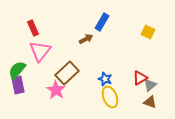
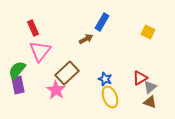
gray triangle: moved 2 px down
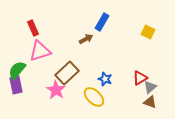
pink triangle: rotated 35 degrees clockwise
purple rectangle: moved 2 px left
yellow ellipse: moved 16 px left; rotated 25 degrees counterclockwise
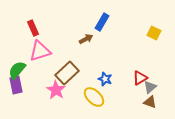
yellow square: moved 6 px right, 1 px down
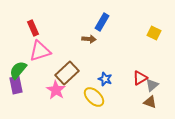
brown arrow: moved 3 px right; rotated 32 degrees clockwise
green semicircle: moved 1 px right
gray triangle: moved 2 px right, 2 px up
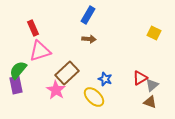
blue rectangle: moved 14 px left, 7 px up
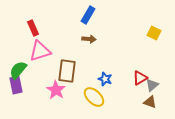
brown rectangle: moved 2 px up; rotated 40 degrees counterclockwise
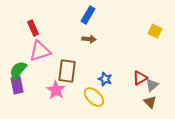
yellow square: moved 1 px right, 2 px up
purple rectangle: moved 1 px right
brown triangle: rotated 24 degrees clockwise
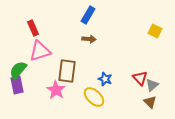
red triangle: rotated 42 degrees counterclockwise
